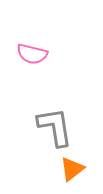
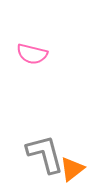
gray L-shape: moved 10 px left, 27 px down; rotated 6 degrees counterclockwise
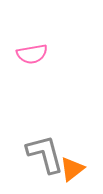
pink semicircle: rotated 24 degrees counterclockwise
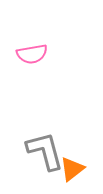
gray L-shape: moved 3 px up
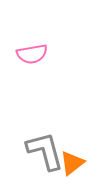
orange triangle: moved 6 px up
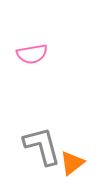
gray L-shape: moved 3 px left, 5 px up
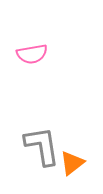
gray L-shape: rotated 6 degrees clockwise
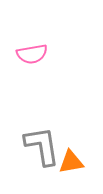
orange triangle: moved 1 px left, 1 px up; rotated 28 degrees clockwise
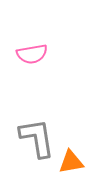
gray L-shape: moved 5 px left, 8 px up
